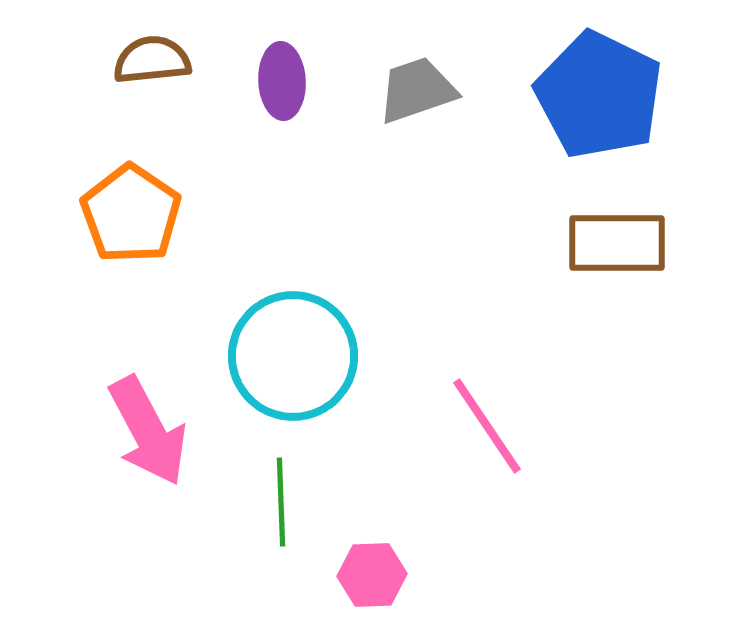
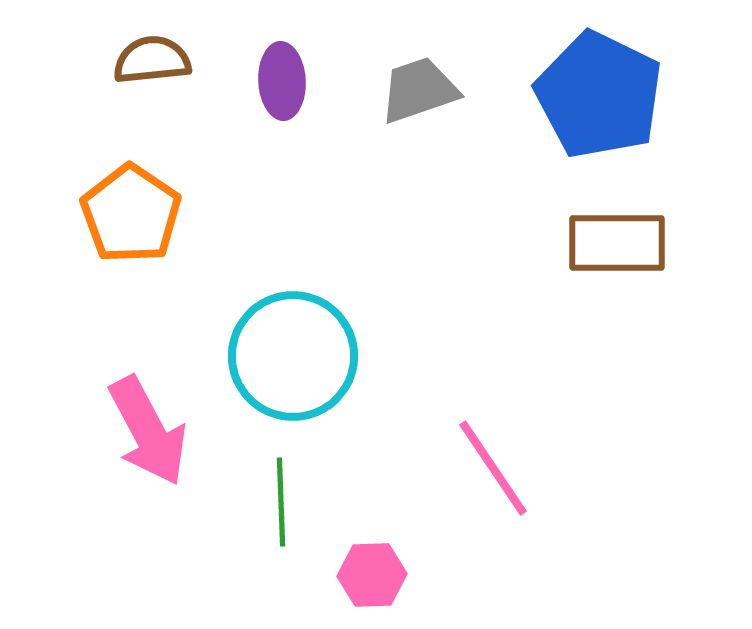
gray trapezoid: moved 2 px right
pink line: moved 6 px right, 42 px down
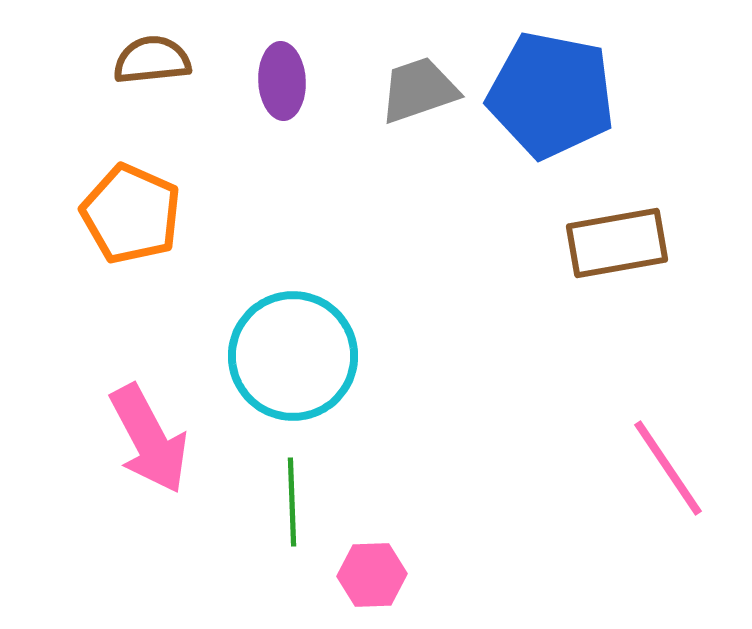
blue pentagon: moved 48 px left; rotated 15 degrees counterclockwise
orange pentagon: rotated 10 degrees counterclockwise
brown rectangle: rotated 10 degrees counterclockwise
pink arrow: moved 1 px right, 8 px down
pink line: moved 175 px right
green line: moved 11 px right
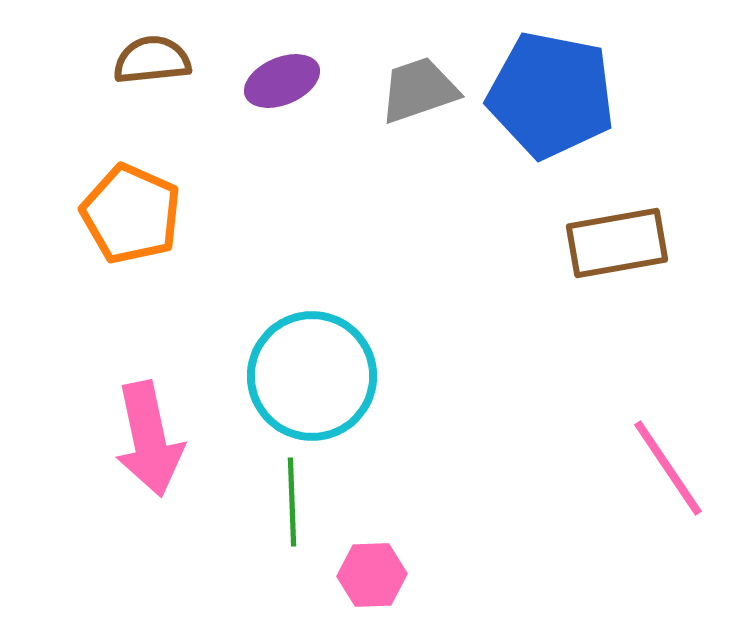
purple ellipse: rotated 70 degrees clockwise
cyan circle: moved 19 px right, 20 px down
pink arrow: rotated 16 degrees clockwise
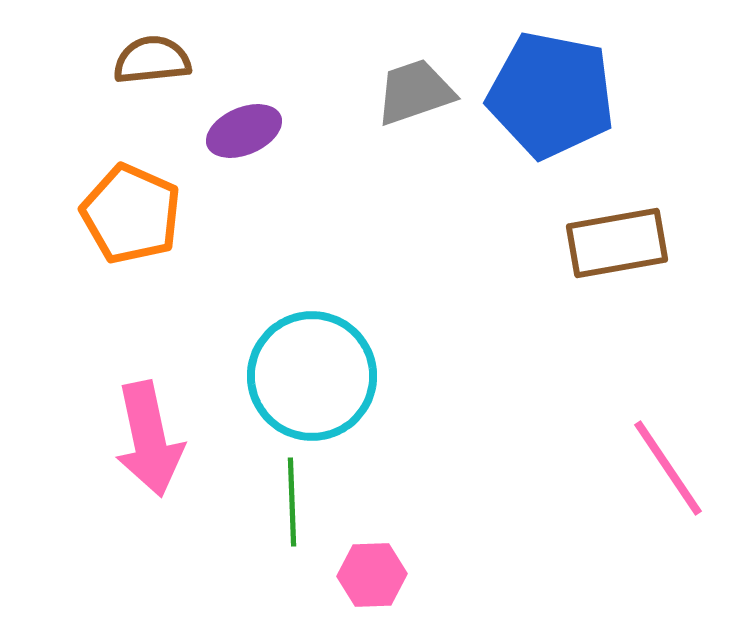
purple ellipse: moved 38 px left, 50 px down
gray trapezoid: moved 4 px left, 2 px down
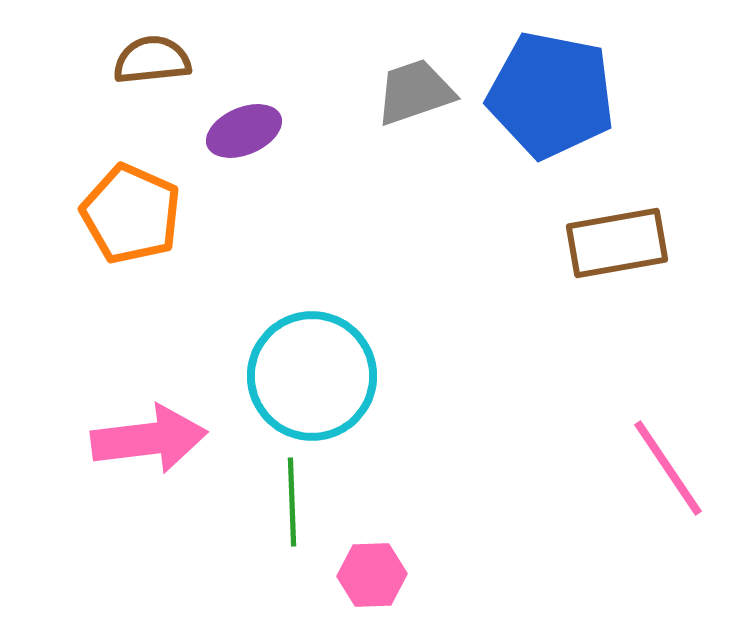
pink arrow: rotated 85 degrees counterclockwise
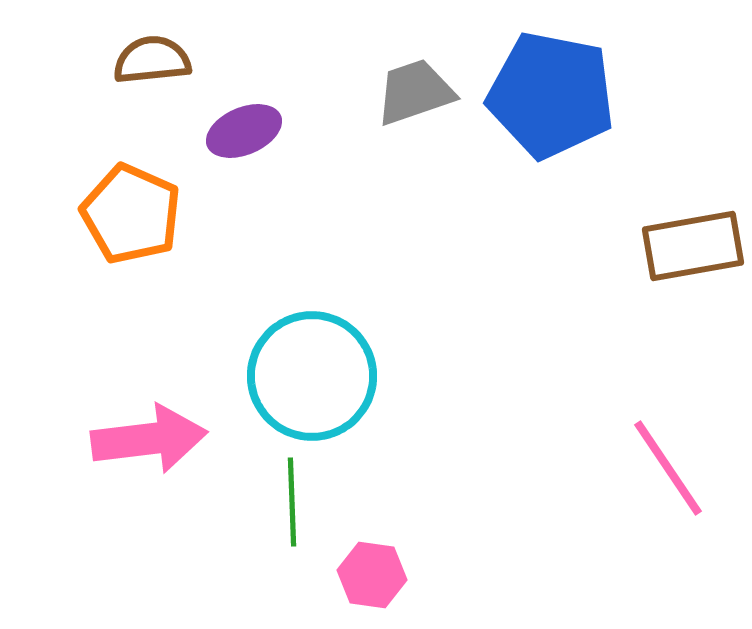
brown rectangle: moved 76 px right, 3 px down
pink hexagon: rotated 10 degrees clockwise
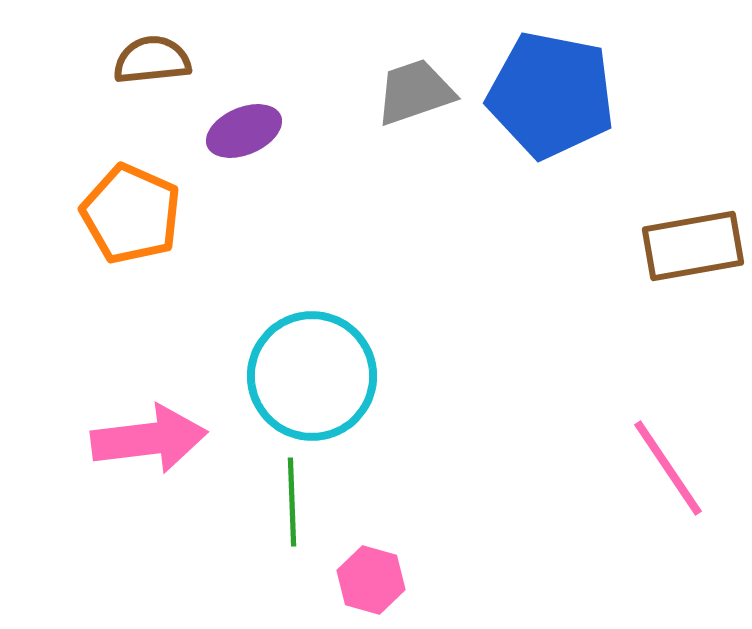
pink hexagon: moved 1 px left, 5 px down; rotated 8 degrees clockwise
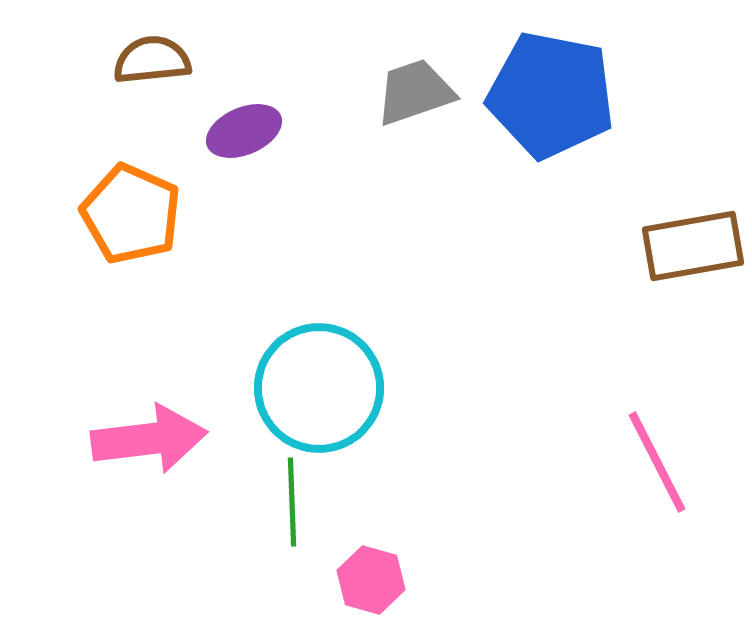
cyan circle: moved 7 px right, 12 px down
pink line: moved 11 px left, 6 px up; rotated 7 degrees clockwise
